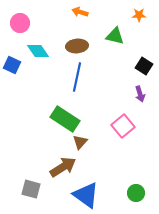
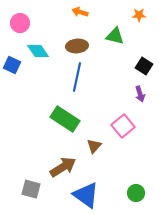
brown triangle: moved 14 px right, 4 px down
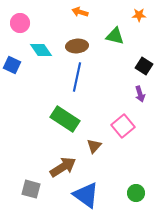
cyan diamond: moved 3 px right, 1 px up
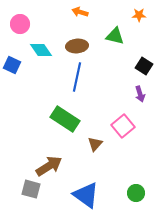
pink circle: moved 1 px down
brown triangle: moved 1 px right, 2 px up
brown arrow: moved 14 px left, 1 px up
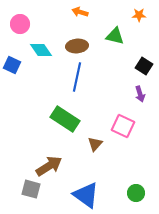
pink square: rotated 25 degrees counterclockwise
